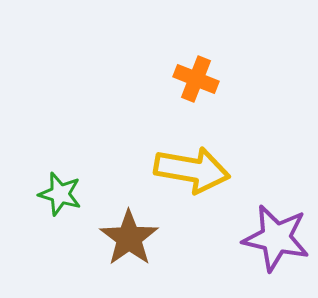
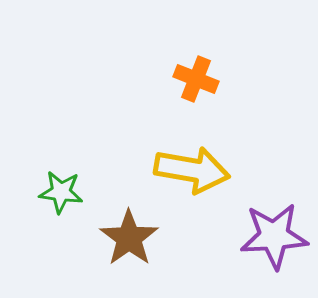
green star: moved 1 px right, 2 px up; rotated 9 degrees counterclockwise
purple star: moved 2 px left, 2 px up; rotated 16 degrees counterclockwise
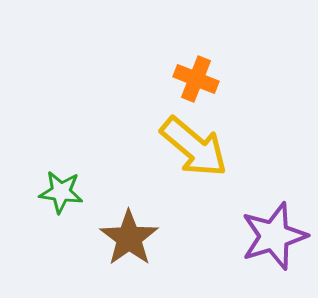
yellow arrow: moved 2 px right, 23 px up; rotated 30 degrees clockwise
purple star: rotated 14 degrees counterclockwise
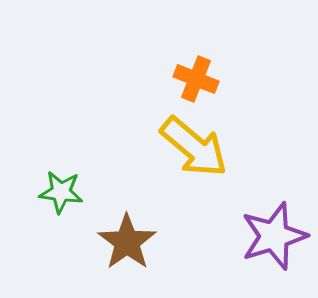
brown star: moved 2 px left, 4 px down
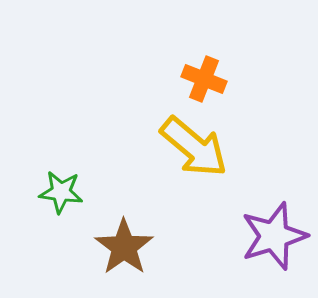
orange cross: moved 8 px right
brown star: moved 3 px left, 5 px down
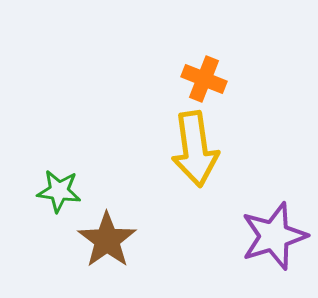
yellow arrow: moved 1 px right, 2 px down; rotated 42 degrees clockwise
green star: moved 2 px left, 1 px up
brown star: moved 17 px left, 7 px up
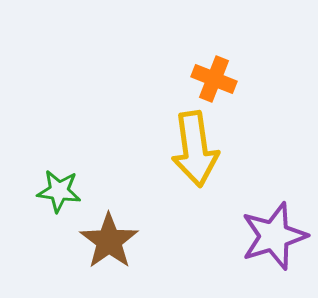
orange cross: moved 10 px right
brown star: moved 2 px right, 1 px down
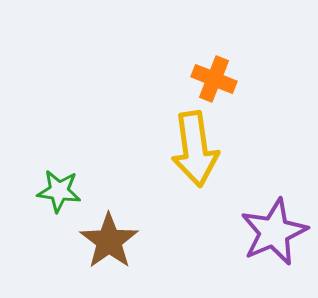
purple star: moved 4 px up; rotated 6 degrees counterclockwise
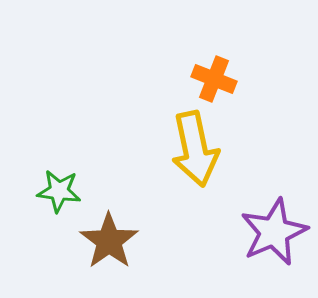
yellow arrow: rotated 4 degrees counterclockwise
